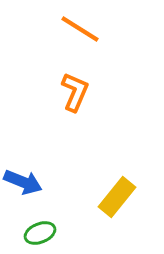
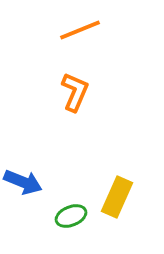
orange line: moved 1 px down; rotated 54 degrees counterclockwise
yellow rectangle: rotated 15 degrees counterclockwise
green ellipse: moved 31 px right, 17 px up
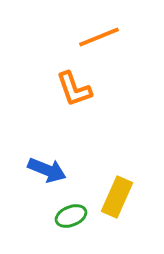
orange line: moved 19 px right, 7 px down
orange L-shape: moved 1 px left, 3 px up; rotated 138 degrees clockwise
blue arrow: moved 24 px right, 12 px up
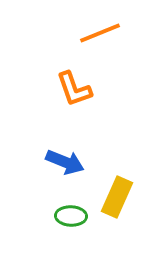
orange line: moved 1 px right, 4 px up
blue arrow: moved 18 px right, 8 px up
green ellipse: rotated 24 degrees clockwise
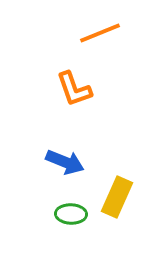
green ellipse: moved 2 px up
